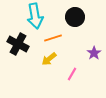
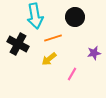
purple star: rotated 24 degrees clockwise
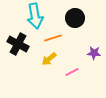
black circle: moved 1 px down
purple star: rotated 16 degrees clockwise
pink line: moved 2 px up; rotated 32 degrees clockwise
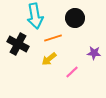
pink line: rotated 16 degrees counterclockwise
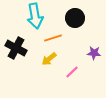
black cross: moved 2 px left, 4 px down
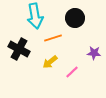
black cross: moved 3 px right, 1 px down
yellow arrow: moved 1 px right, 3 px down
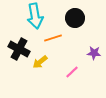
yellow arrow: moved 10 px left
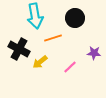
pink line: moved 2 px left, 5 px up
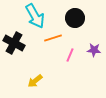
cyan arrow: rotated 20 degrees counterclockwise
black cross: moved 5 px left, 6 px up
purple star: moved 3 px up
yellow arrow: moved 5 px left, 19 px down
pink line: moved 12 px up; rotated 24 degrees counterclockwise
